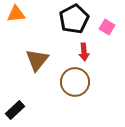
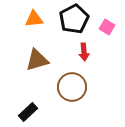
orange triangle: moved 18 px right, 5 px down
brown triangle: rotated 35 degrees clockwise
brown circle: moved 3 px left, 5 px down
black rectangle: moved 13 px right, 2 px down
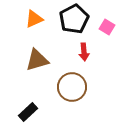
orange triangle: rotated 18 degrees counterclockwise
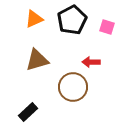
black pentagon: moved 2 px left, 1 px down
pink square: rotated 14 degrees counterclockwise
red arrow: moved 7 px right, 10 px down; rotated 96 degrees clockwise
brown circle: moved 1 px right
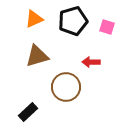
black pentagon: moved 1 px right, 1 px down; rotated 12 degrees clockwise
brown triangle: moved 4 px up
brown circle: moved 7 px left
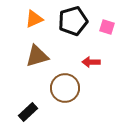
brown circle: moved 1 px left, 1 px down
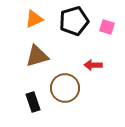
black pentagon: moved 1 px right
red arrow: moved 2 px right, 3 px down
black rectangle: moved 5 px right, 10 px up; rotated 66 degrees counterclockwise
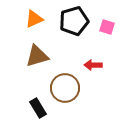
black rectangle: moved 5 px right, 6 px down; rotated 12 degrees counterclockwise
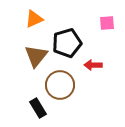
black pentagon: moved 7 px left, 22 px down
pink square: moved 4 px up; rotated 21 degrees counterclockwise
brown triangle: moved 1 px left; rotated 35 degrees counterclockwise
brown circle: moved 5 px left, 3 px up
